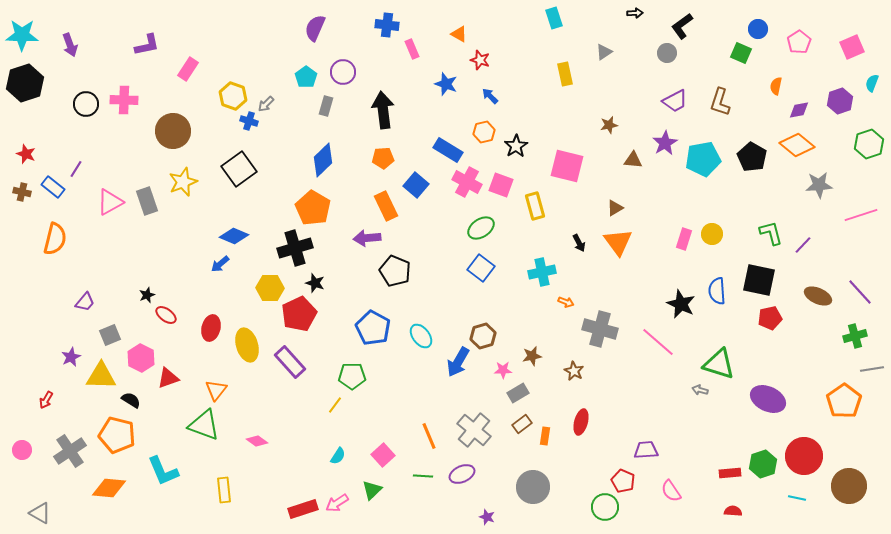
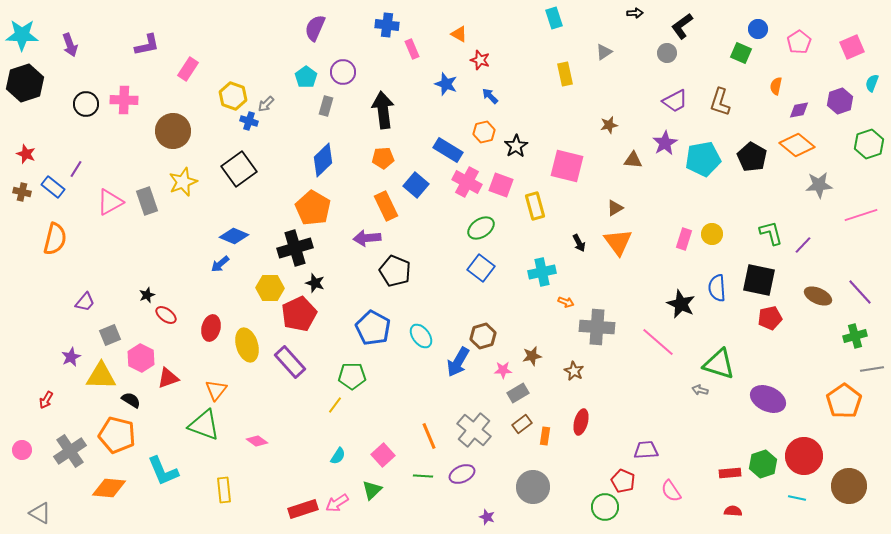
blue semicircle at (717, 291): moved 3 px up
gray cross at (600, 329): moved 3 px left, 2 px up; rotated 12 degrees counterclockwise
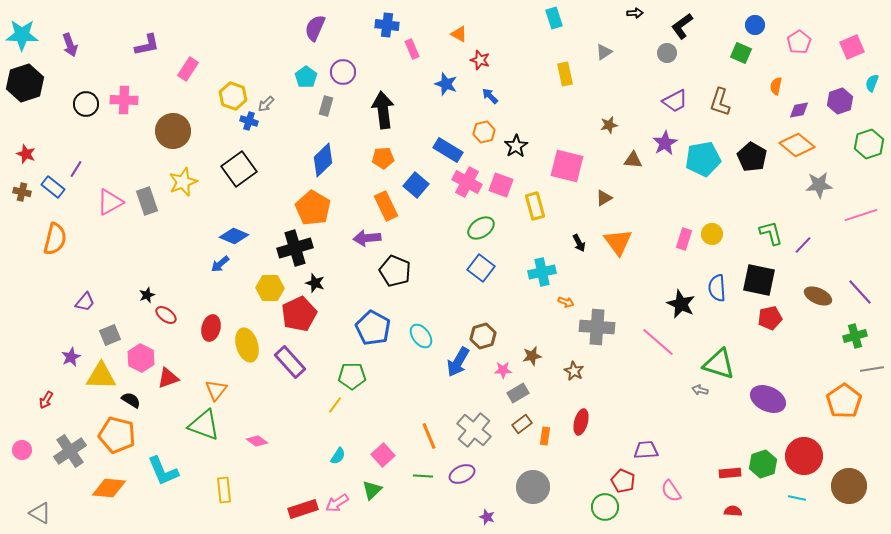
blue circle at (758, 29): moved 3 px left, 4 px up
brown triangle at (615, 208): moved 11 px left, 10 px up
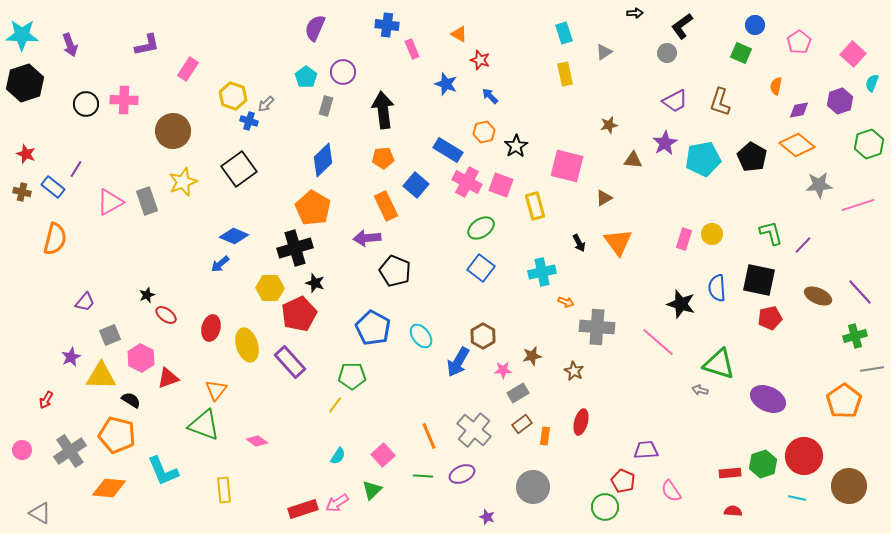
cyan rectangle at (554, 18): moved 10 px right, 15 px down
pink square at (852, 47): moved 1 px right, 7 px down; rotated 25 degrees counterclockwise
pink line at (861, 215): moved 3 px left, 10 px up
black star at (681, 304): rotated 8 degrees counterclockwise
brown hexagon at (483, 336): rotated 15 degrees counterclockwise
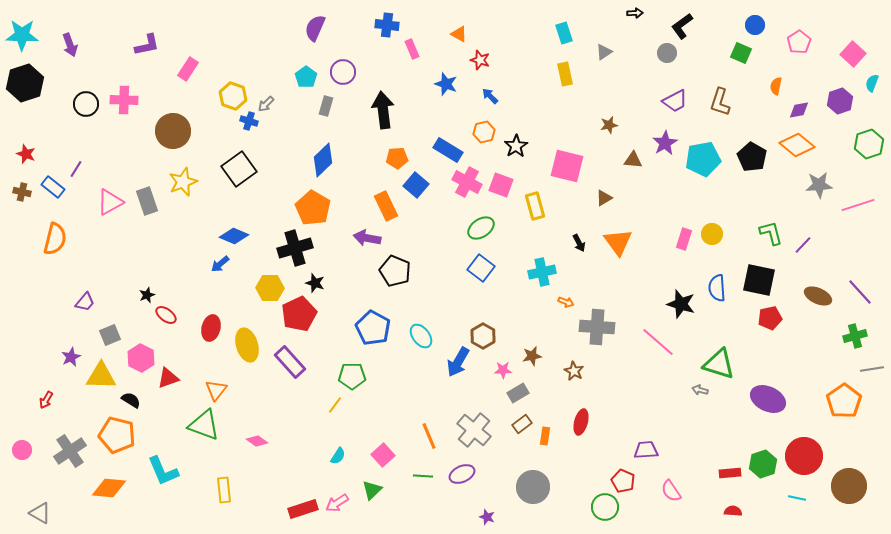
orange pentagon at (383, 158): moved 14 px right
purple arrow at (367, 238): rotated 16 degrees clockwise
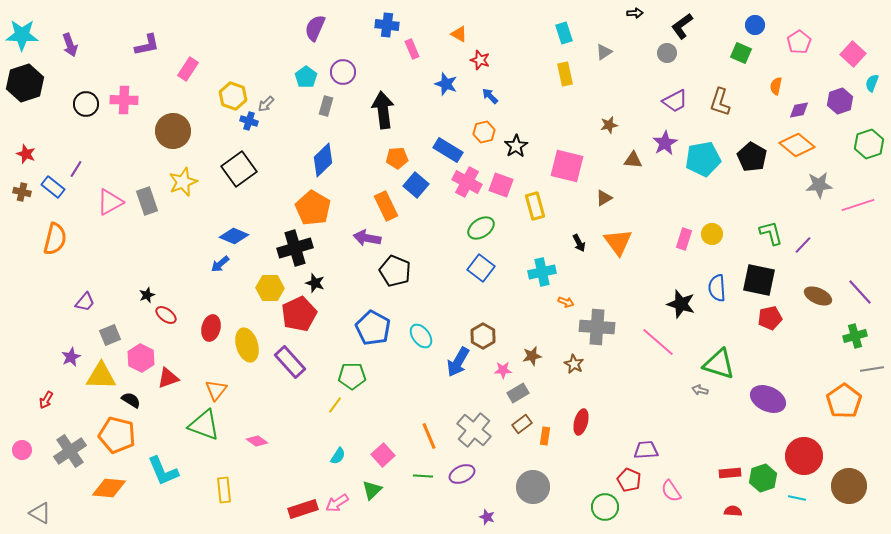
brown star at (574, 371): moved 7 px up
green hexagon at (763, 464): moved 14 px down
red pentagon at (623, 481): moved 6 px right, 1 px up
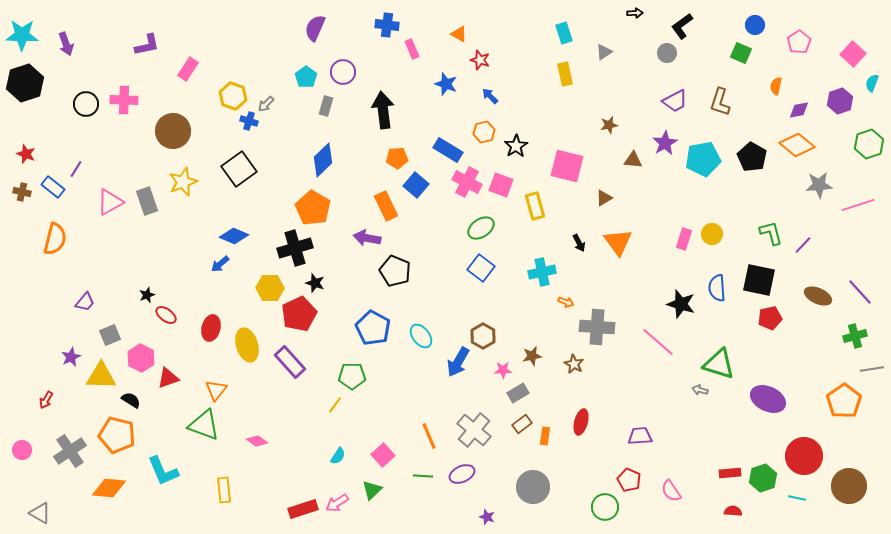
purple arrow at (70, 45): moved 4 px left, 1 px up
purple trapezoid at (646, 450): moved 6 px left, 14 px up
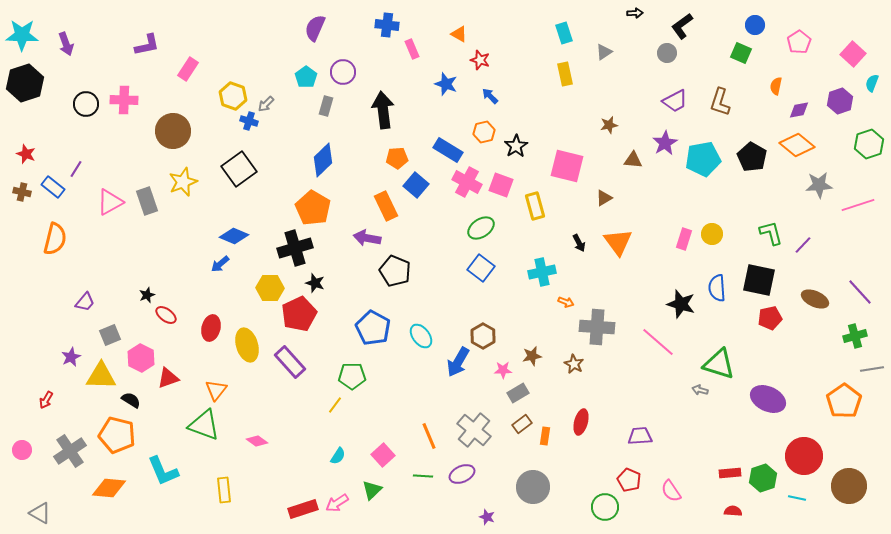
brown ellipse at (818, 296): moved 3 px left, 3 px down
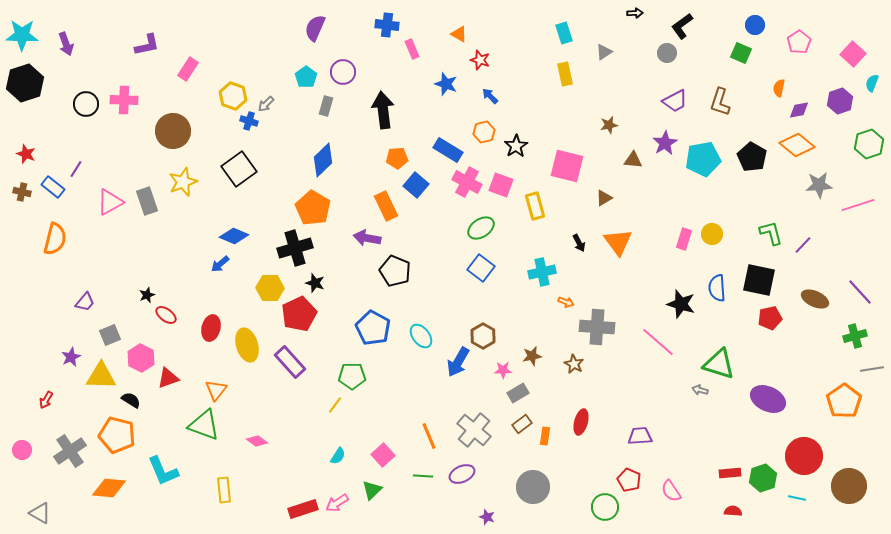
orange semicircle at (776, 86): moved 3 px right, 2 px down
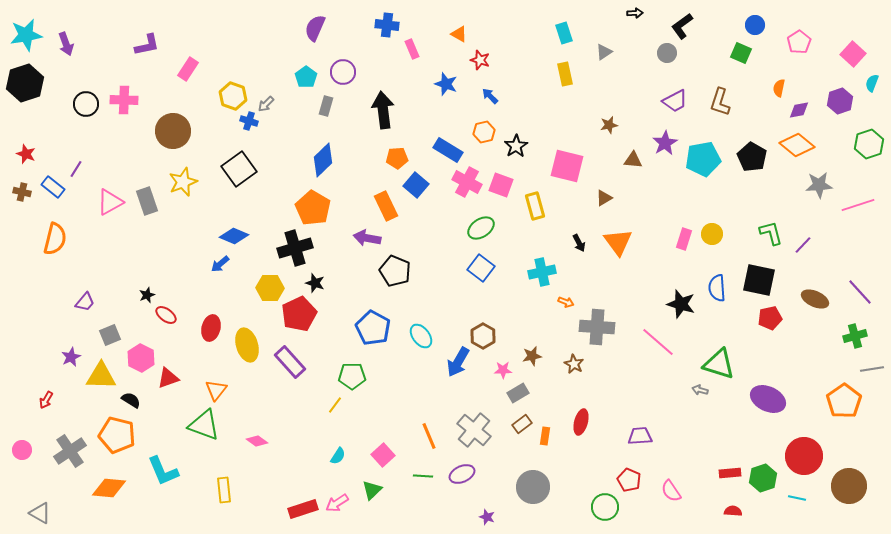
cyan star at (22, 35): moved 4 px right; rotated 12 degrees counterclockwise
